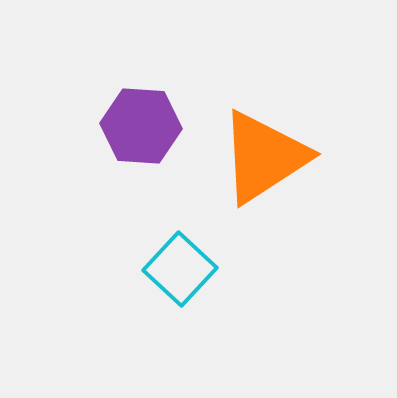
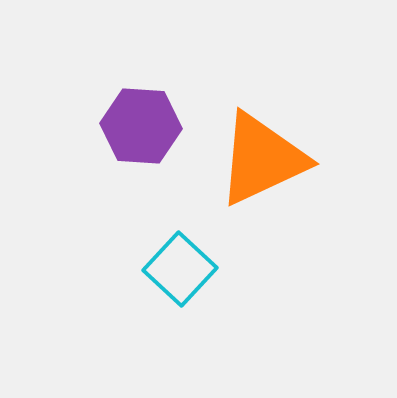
orange triangle: moved 2 px left, 2 px down; rotated 8 degrees clockwise
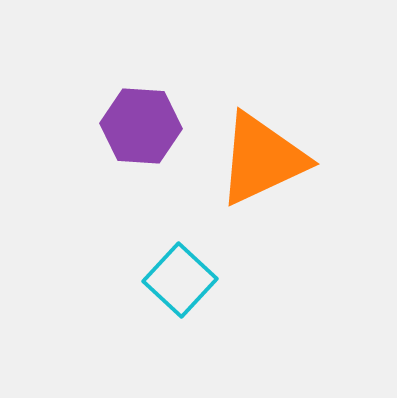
cyan square: moved 11 px down
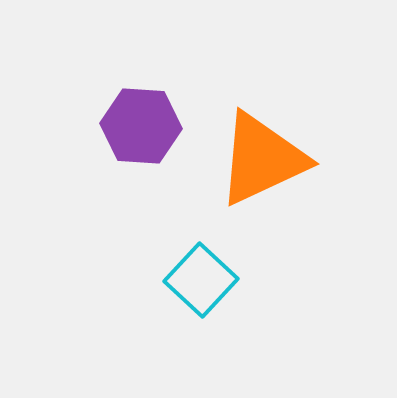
cyan square: moved 21 px right
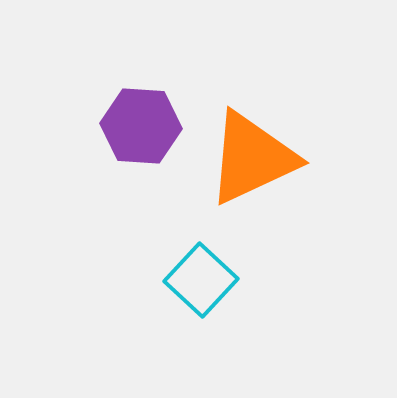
orange triangle: moved 10 px left, 1 px up
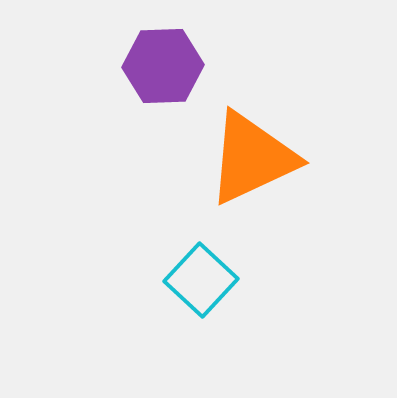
purple hexagon: moved 22 px right, 60 px up; rotated 6 degrees counterclockwise
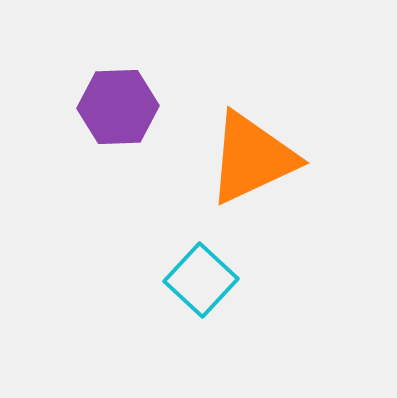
purple hexagon: moved 45 px left, 41 px down
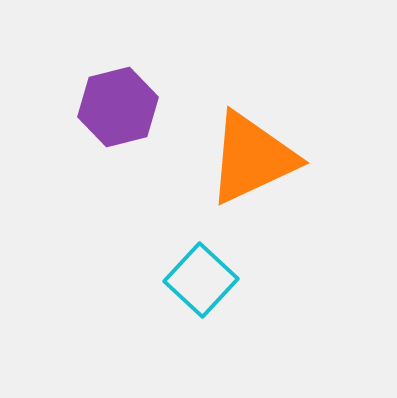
purple hexagon: rotated 12 degrees counterclockwise
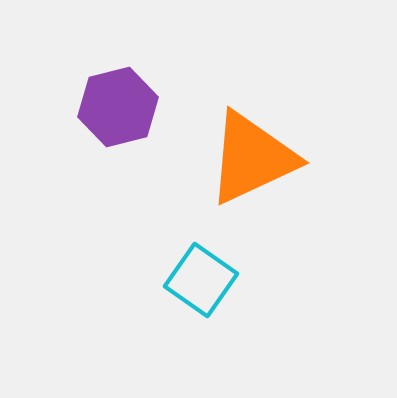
cyan square: rotated 8 degrees counterclockwise
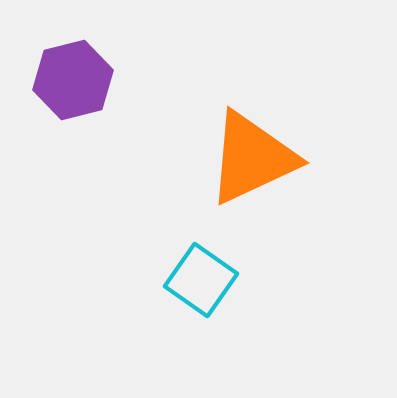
purple hexagon: moved 45 px left, 27 px up
